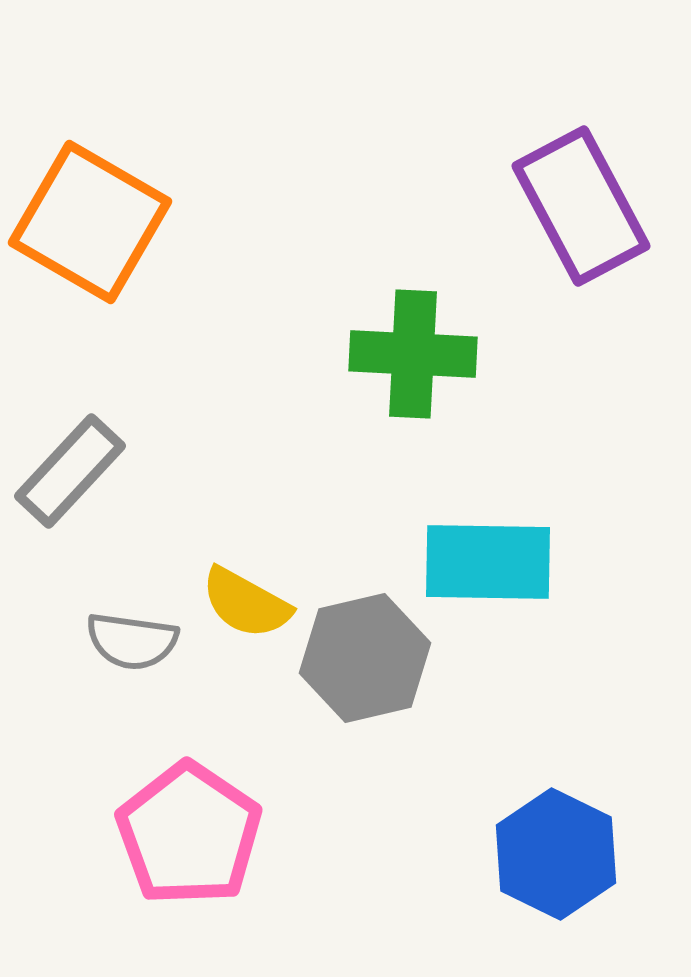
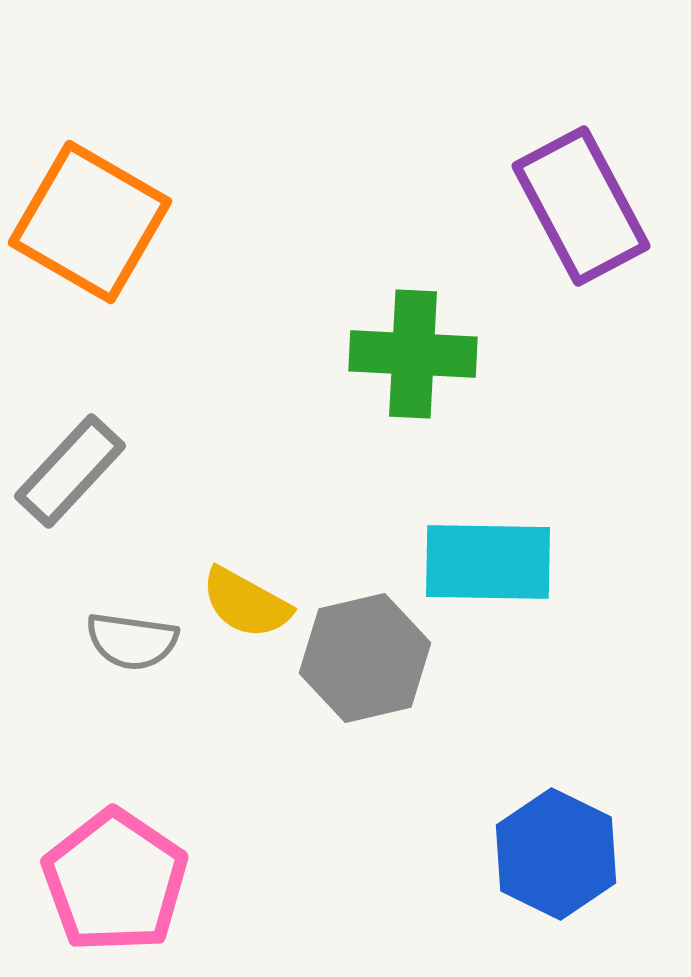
pink pentagon: moved 74 px left, 47 px down
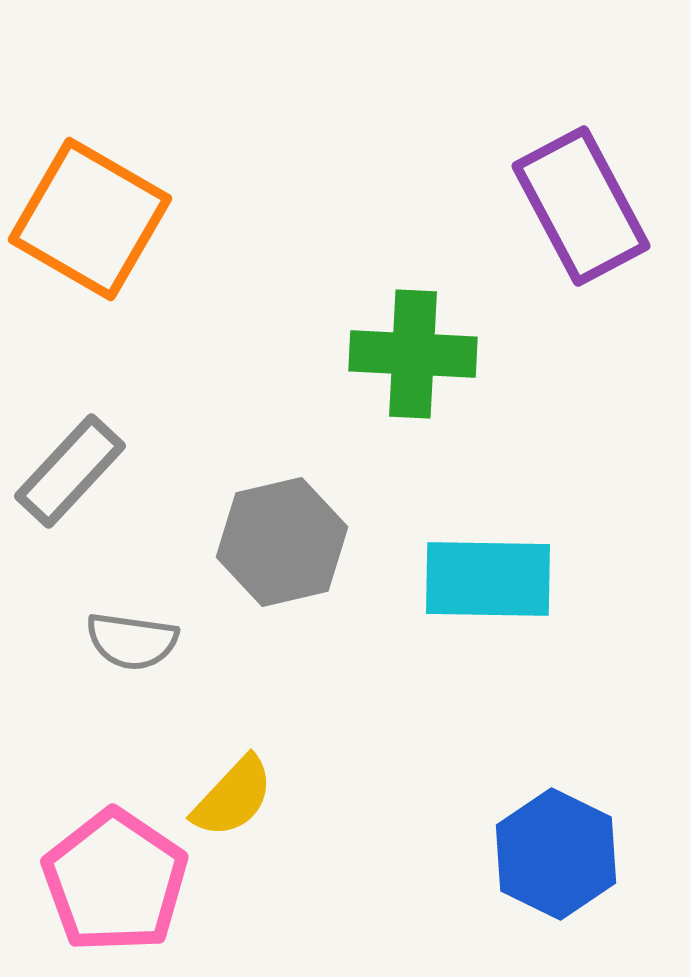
orange square: moved 3 px up
cyan rectangle: moved 17 px down
yellow semicircle: moved 13 px left, 194 px down; rotated 76 degrees counterclockwise
gray hexagon: moved 83 px left, 116 px up
